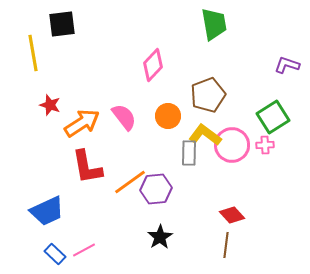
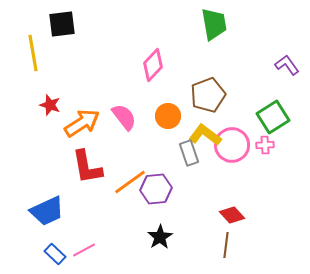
purple L-shape: rotated 35 degrees clockwise
gray rectangle: rotated 20 degrees counterclockwise
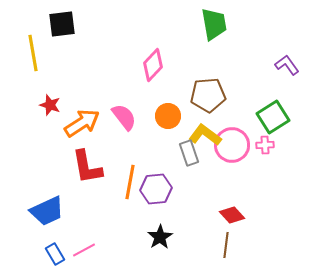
brown pentagon: rotated 16 degrees clockwise
orange line: rotated 44 degrees counterclockwise
blue rectangle: rotated 15 degrees clockwise
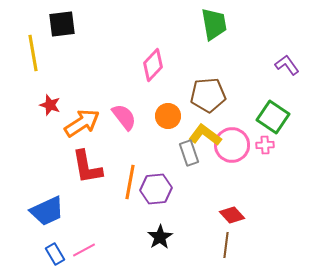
green square: rotated 24 degrees counterclockwise
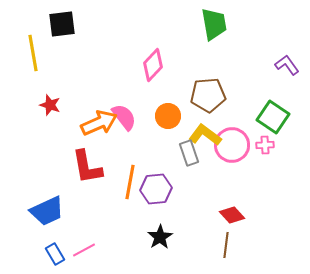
orange arrow: moved 17 px right; rotated 9 degrees clockwise
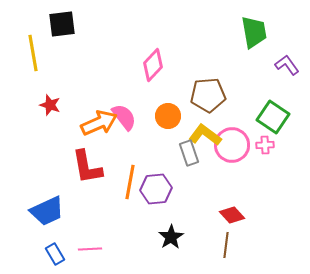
green trapezoid: moved 40 px right, 8 px down
black star: moved 11 px right
pink line: moved 6 px right, 1 px up; rotated 25 degrees clockwise
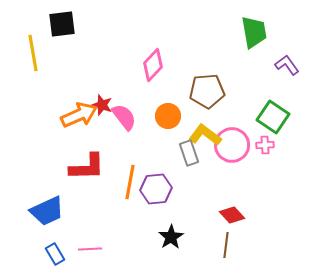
brown pentagon: moved 1 px left, 4 px up
red star: moved 52 px right
orange arrow: moved 20 px left, 8 px up
red L-shape: rotated 81 degrees counterclockwise
